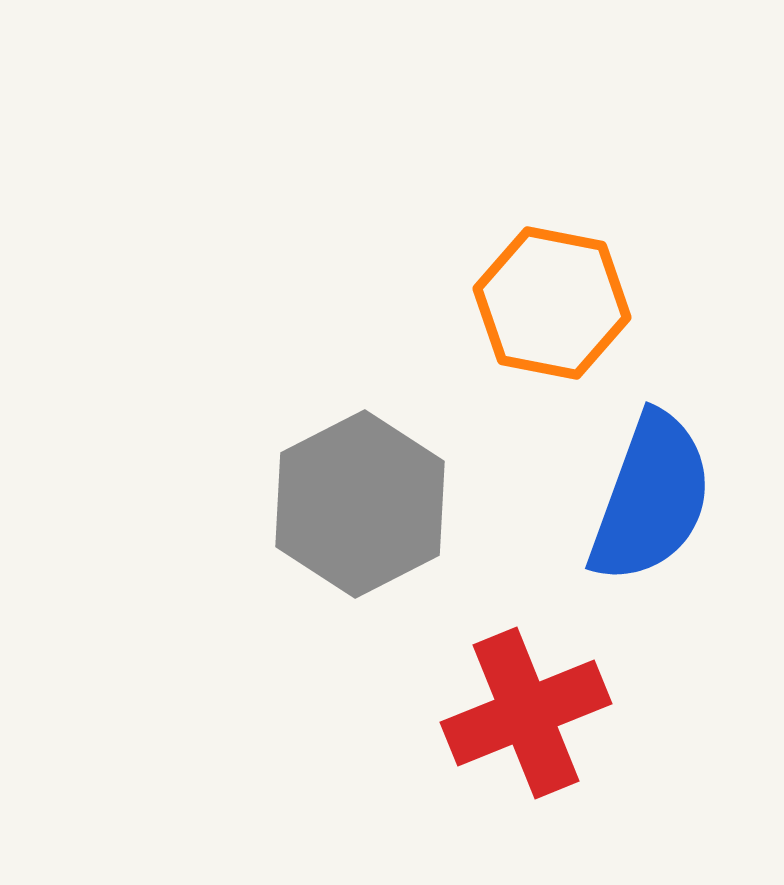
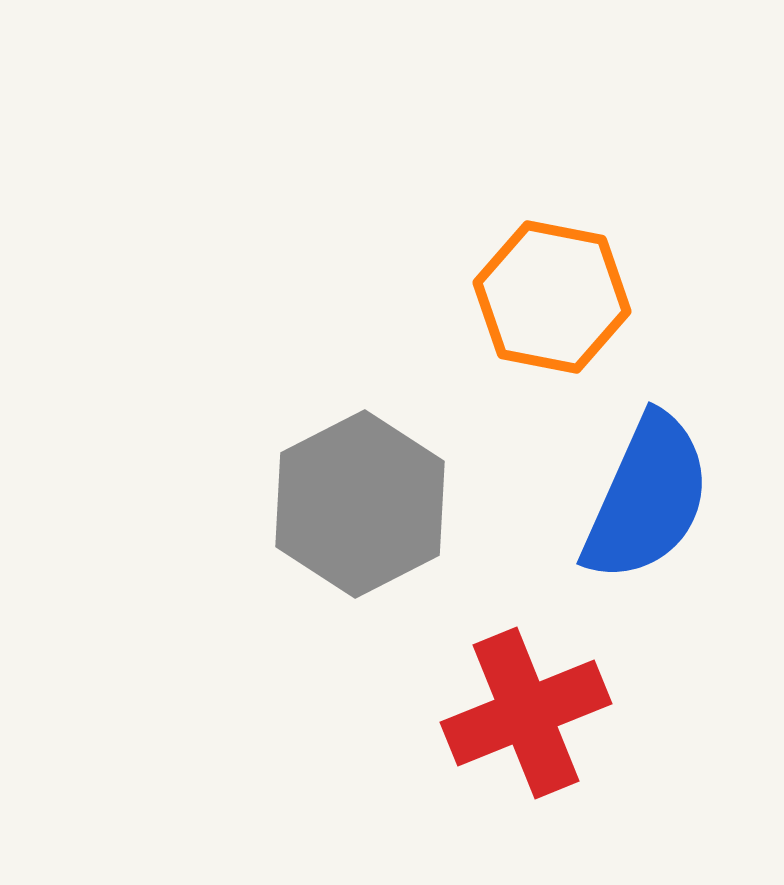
orange hexagon: moved 6 px up
blue semicircle: moved 4 px left; rotated 4 degrees clockwise
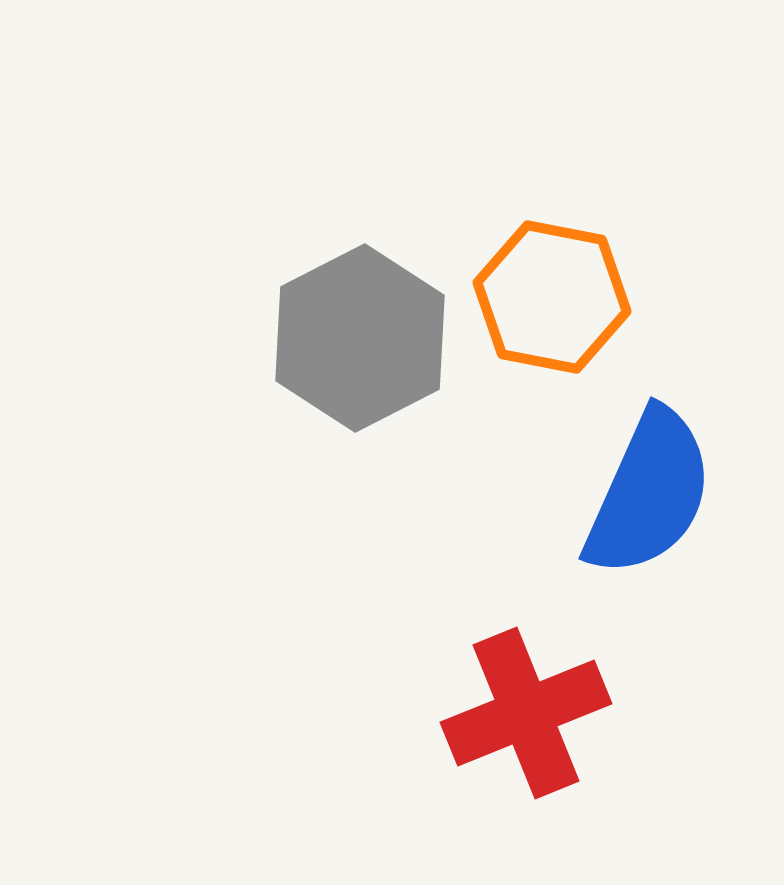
blue semicircle: moved 2 px right, 5 px up
gray hexagon: moved 166 px up
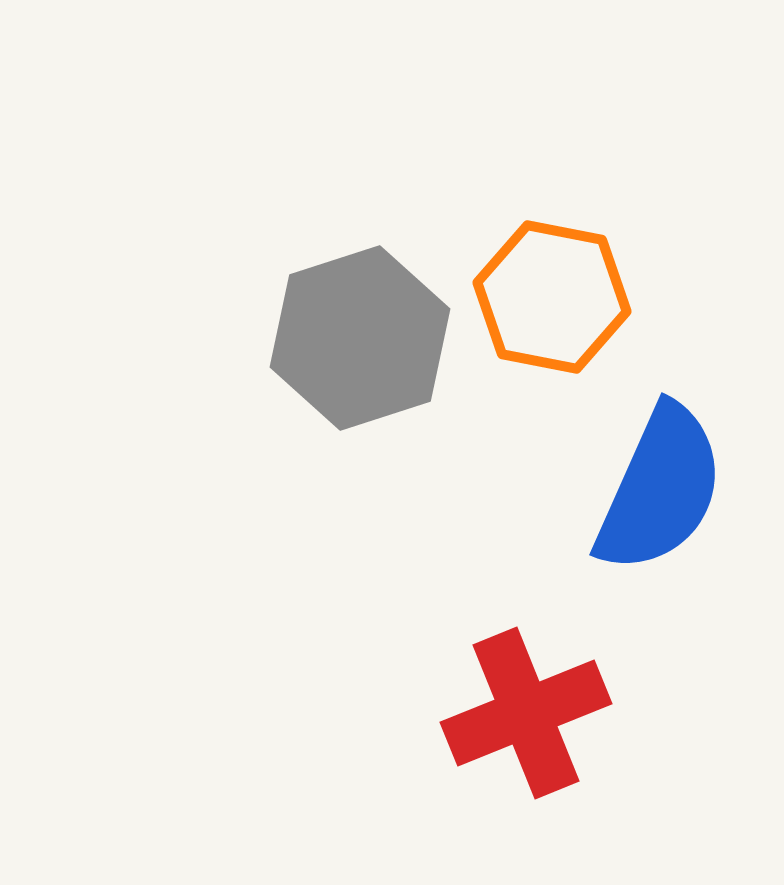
gray hexagon: rotated 9 degrees clockwise
blue semicircle: moved 11 px right, 4 px up
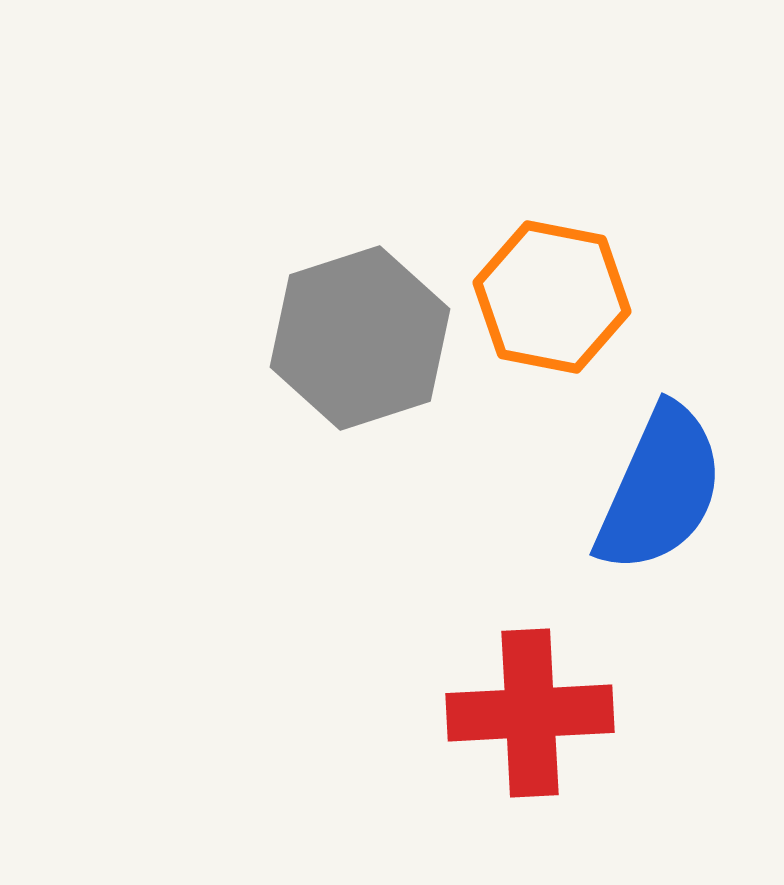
red cross: moved 4 px right; rotated 19 degrees clockwise
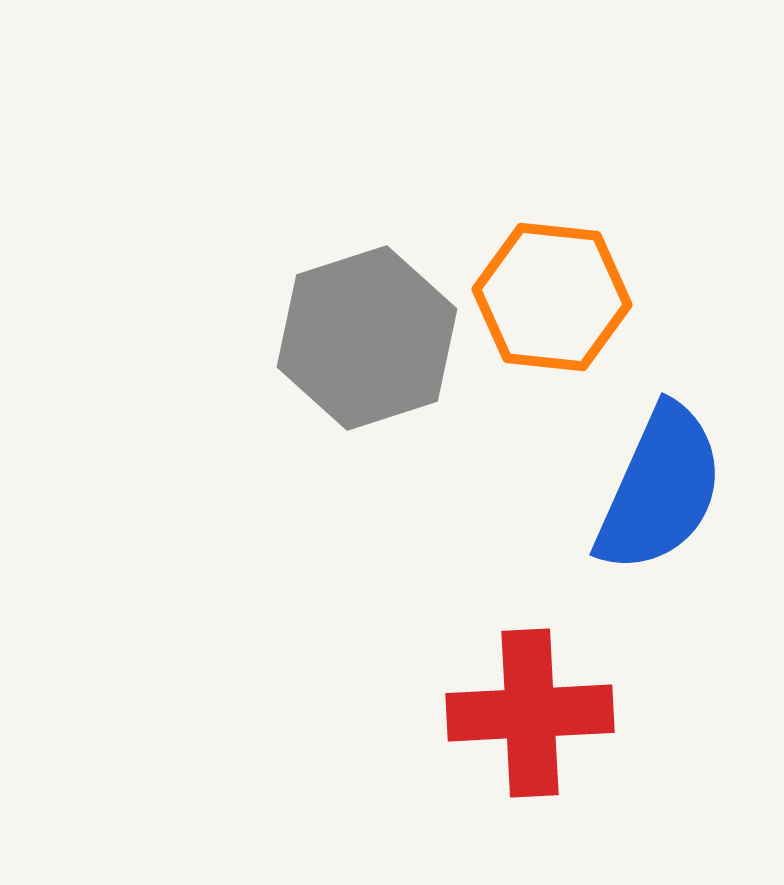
orange hexagon: rotated 5 degrees counterclockwise
gray hexagon: moved 7 px right
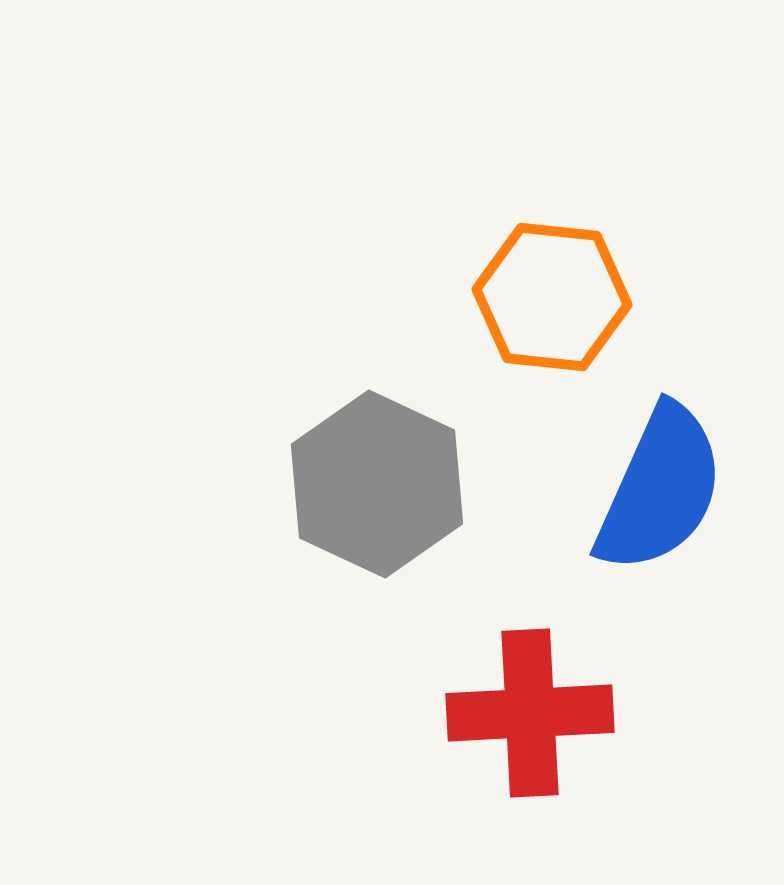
gray hexagon: moved 10 px right, 146 px down; rotated 17 degrees counterclockwise
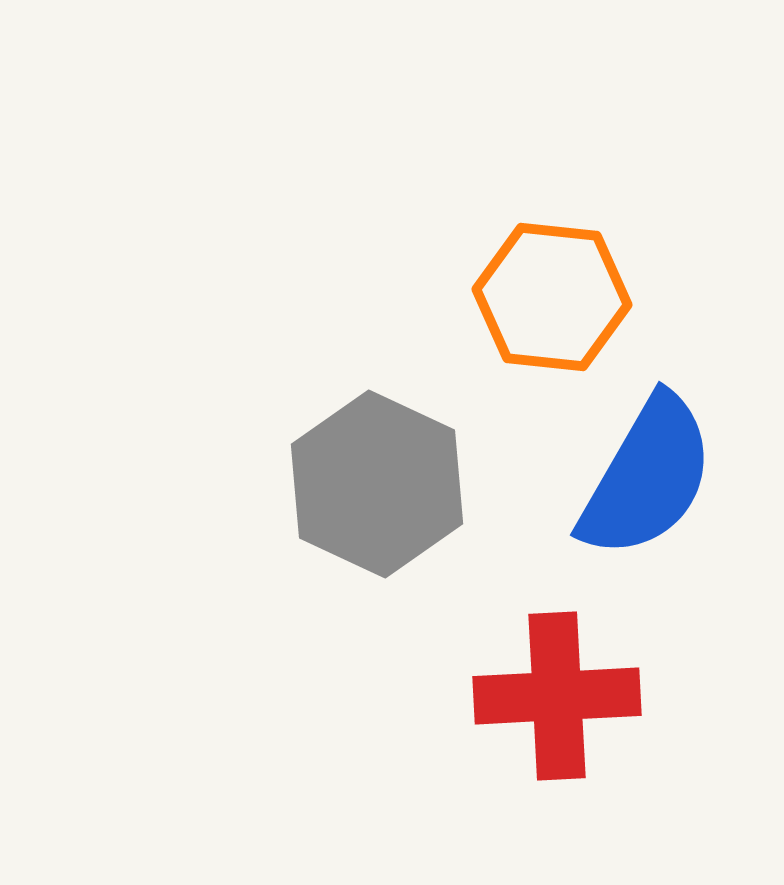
blue semicircle: moved 13 px left, 12 px up; rotated 6 degrees clockwise
red cross: moved 27 px right, 17 px up
